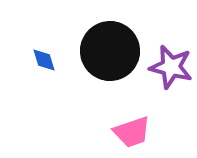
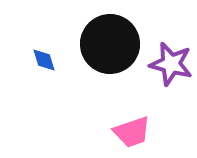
black circle: moved 7 px up
purple star: moved 3 px up
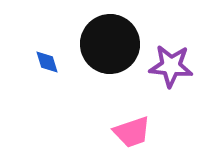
blue diamond: moved 3 px right, 2 px down
purple star: moved 2 px down; rotated 9 degrees counterclockwise
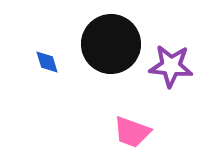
black circle: moved 1 px right
pink trapezoid: rotated 39 degrees clockwise
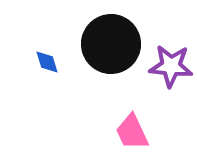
pink trapezoid: rotated 45 degrees clockwise
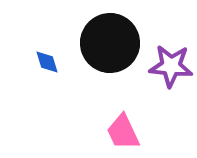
black circle: moved 1 px left, 1 px up
pink trapezoid: moved 9 px left
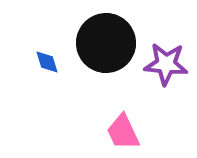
black circle: moved 4 px left
purple star: moved 5 px left, 2 px up
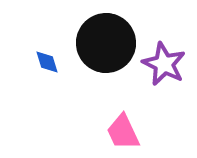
purple star: moved 2 px left; rotated 21 degrees clockwise
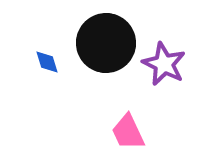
pink trapezoid: moved 5 px right
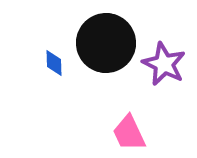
blue diamond: moved 7 px right, 1 px down; rotated 16 degrees clockwise
pink trapezoid: moved 1 px right, 1 px down
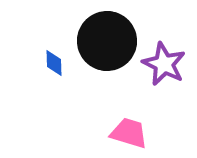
black circle: moved 1 px right, 2 px up
pink trapezoid: rotated 132 degrees clockwise
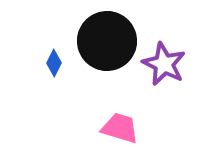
blue diamond: rotated 28 degrees clockwise
pink trapezoid: moved 9 px left, 5 px up
